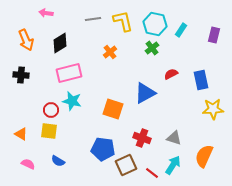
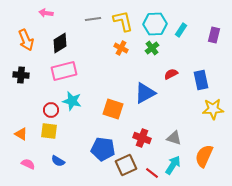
cyan hexagon: rotated 15 degrees counterclockwise
orange cross: moved 11 px right, 4 px up; rotated 24 degrees counterclockwise
pink rectangle: moved 5 px left, 2 px up
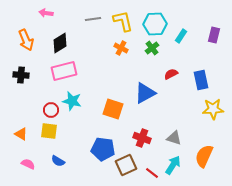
cyan rectangle: moved 6 px down
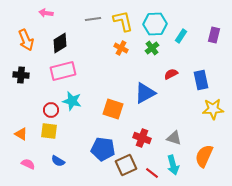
pink rectangle: moved 1 px left
cyan arrow: rotated 132 degrees clockwise
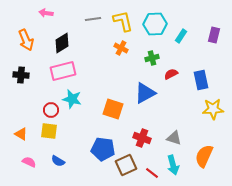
black diamond: moved 2 px right
green cross: moved 10 px down; rotated 24 degrees clockwise
cyan star: moved 2 px up
pink semicircle: moved 1 px right, 2 px up
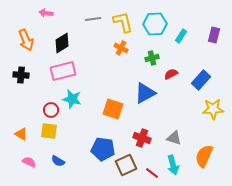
yellow L-shape: moved 1 px down
blue rectangle: rotated 54 degrees clockwise
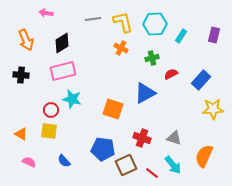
blue semicircle: moved 6 px right; rotated 16 degrees clockwise
cyan arrow: rotated 24 degrees counterclockwise
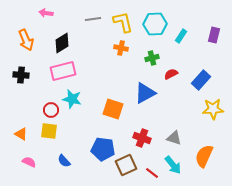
orange cross: rotated 16 degrees counterclockwise
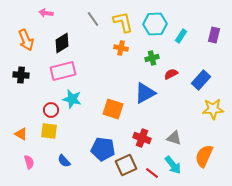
gray line: rotated 63 degrees clockwise
pink semicircle: rotated 48 degrees clockwise
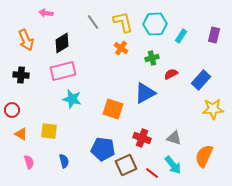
gray line: moved 3 px down
orange cross: rotated 24 degrees clockwise
red circle: moved 39 px left
blue semicircle: rotated 152 degrees counterclockwise
